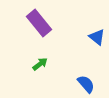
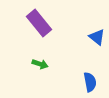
green arrow: rotated 56 degrees clockwise
blue semicircle: moved 4 px right, 2 px up; rotated 30 degrees clockwise
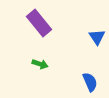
blue triangle: rotated 18 degrees clockwise
blue semicircle: rotated 12 degrees counterclockwise
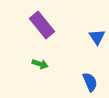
purple rectangle: moved 3 px right, 2 px down
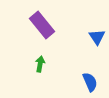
green arrow: rotated 98 degrees counterclockwise
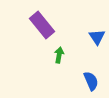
green arrow: moved 19 px right, 9 px up
blue semicircle: moved 1 px right, 1 px up
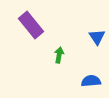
purple rectangle: moved 11 px left
blue semicircle: rotated 72 degrees counterclockwise
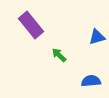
blue triangle: rotated 48 degrees clockwise
green arrow: rotated 56 degrees counterclockwise
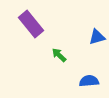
purple rectangle: moved 1 px up
blue semicircle: moved 2 px left
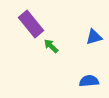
blue triangle: moved 3 px left
green arrow: moved 8 px left, 9 px up
